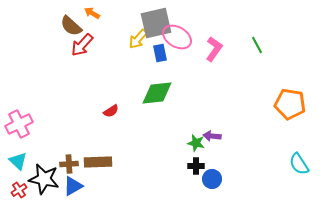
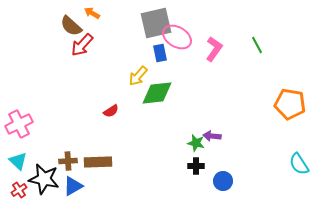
yellow arrow: moved 37 px down
brown cross: moved 1 px left, 3 px up
blue circle: moved 11 px right, 2 px down
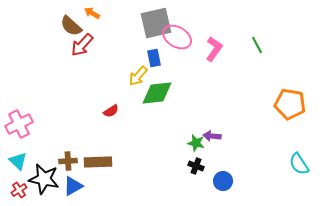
blue rectangle: moved 6 px left, 5 px down
black cross: rotated 21 degrees clockwise
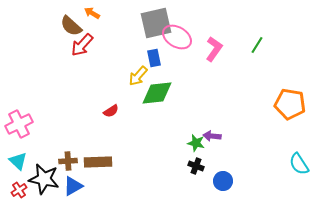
green line: rotated 60 degrees clockwise
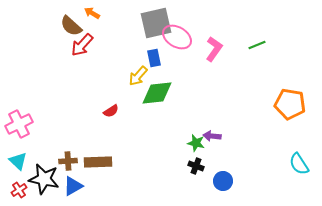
green line: rotated 36 degrees clockwise
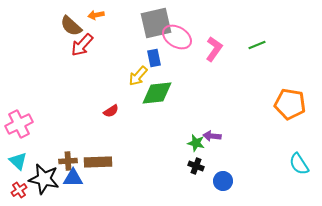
orange arrow: moved 4 px right, 2 px down; rotated 42 degrees counterclockwise
blue triangle: moved 8 px up; rotated 30 degrees clockwise
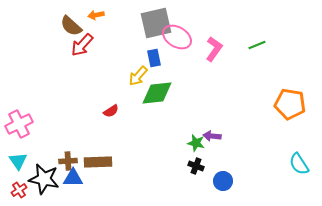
cyan triangle: rotated 12 degrees clockwise
